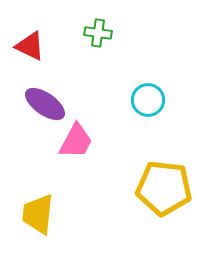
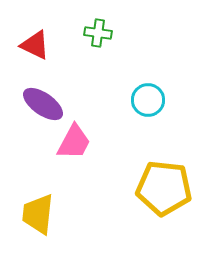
red triangle: moved 5 px right, 1 px up
purple ellipse: moved 2 px left
pink trapezoid: moved 2 px left, 1 px down
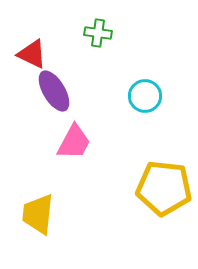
red triangle: moved 3 px left, 9 px down
cyan circle: moved 3 px left, 4 px up
purple ellipse: moved 11 px right, 13 px up; rotated 24 degrees clockwise
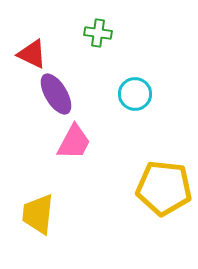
purple ellipse: moved 2 px right, 3 px down
cyan circle: moved 10 px left, 2 px up
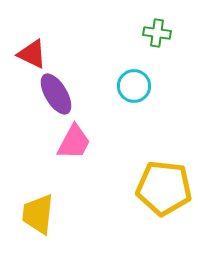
green cross: moved 59 px right
cyan circle: moved 1 px left, 8 px up
